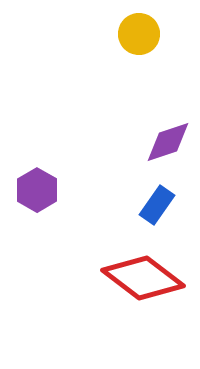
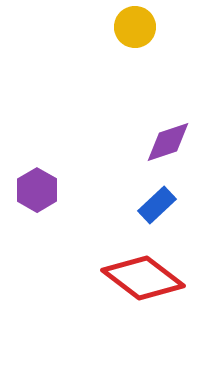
yellow circle: moved 4 px left, 7 px up
blue rectangle: rotated 12 degrees clockwise
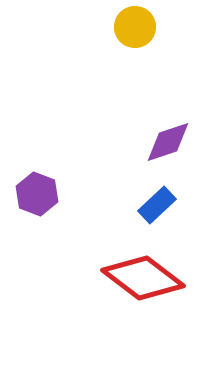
purple hexagon: moved 4 px down; rotated 9 degrees counterclockwise
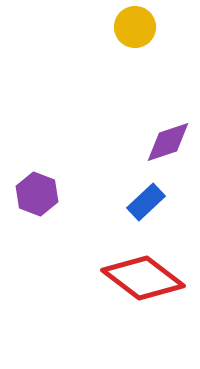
blue rectangle: moved 11 px left, 3 px up
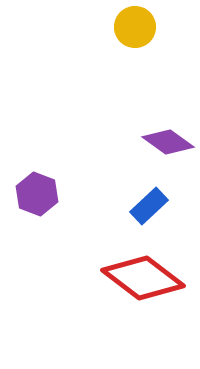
purple diamond: rotated 54 degrees clockwise
blue rectangle: moved 3 px right, 4 px down
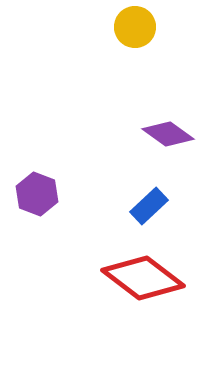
purple diamond: moved 8 px up
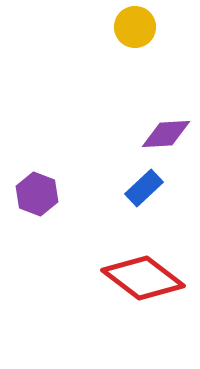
purple diamond: moved 2 px left; rotated 39 degrees counterclockwise
blue rectangle: moved 5 px left, 18 px up
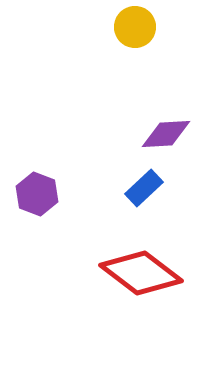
red diamond: moved 2 px left, 5 px up
